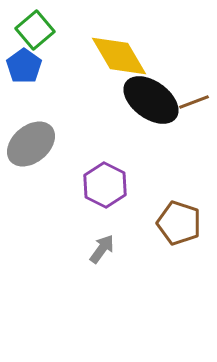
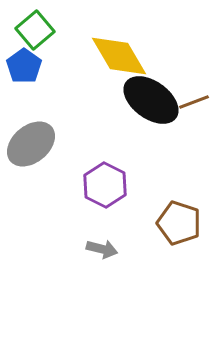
gray arrow: rotated 68 degrees clockwise
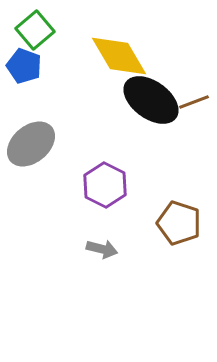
blue pentagon: rotated 16 degrees counterclockwise
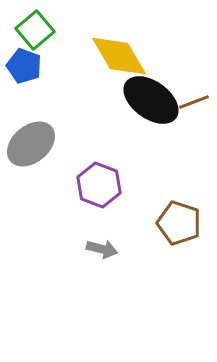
purple hexagon: moved 6 px left; rotated 6 degrees counterclockwise
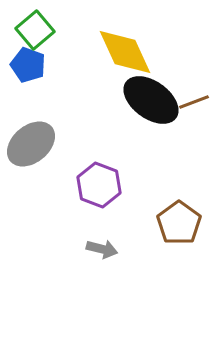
yellow diamond: moved 6 px right, 4 px up; rotated 6 degrees clockwise
blue pentagon: moved 4 px right, 1 px up
brown pentagon: rotated 18 degrees clockwise
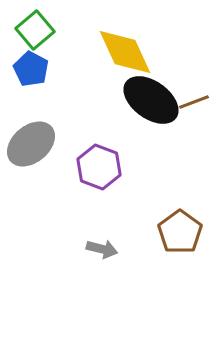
blue pentagon: moved 3 px right, 4 px down; rotated 8 degrees clockwise
purple hexagon: moved 18 px up
brown pentagon: moved 1 px right, 9 px down
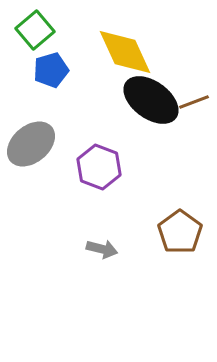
blue pentagon: moved 20 px right, 1 px down; rotated 28 degrees clockwise
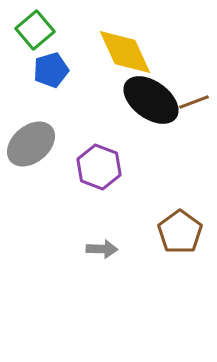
gray arrow: rotated 12 degrees counterclockwise
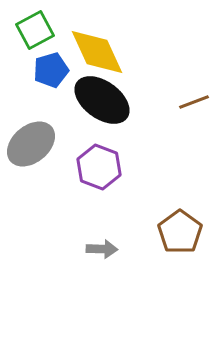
green square: rotated 12 degrees clockwise
yellow diamond: moved 28 px left
black ellipse: moved 49 px left
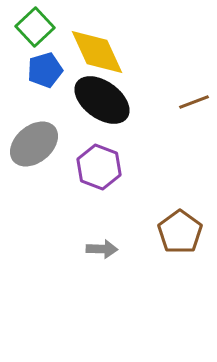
green square: moved 3 px up; rotated 15 degrees counterclockwise
blue pentagon: moved 6 px left
gray ellipse: moved 3 px right
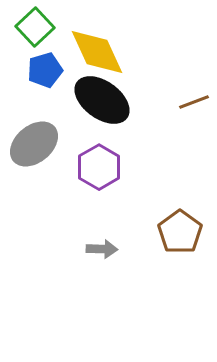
purple hexagon: rotated 9 degrees clockwise
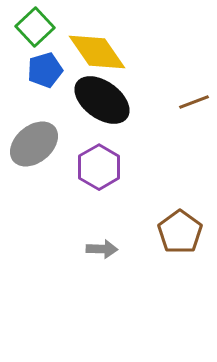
yellow diamond: rotated 10 degrees counterclockwise
